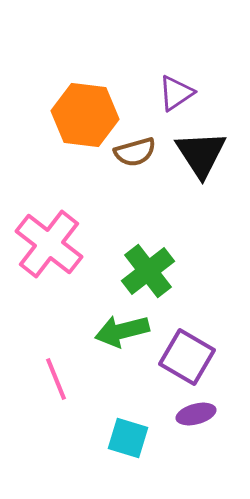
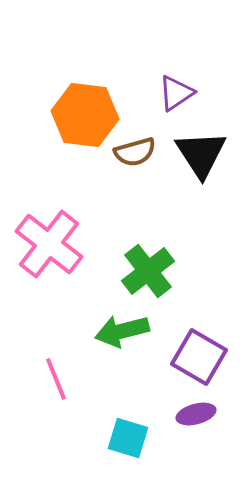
purple square: moved 12 px right
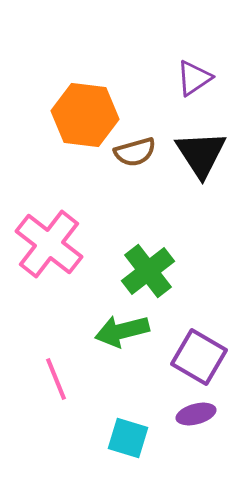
purple triangle: moved 18 px right, 15 px up
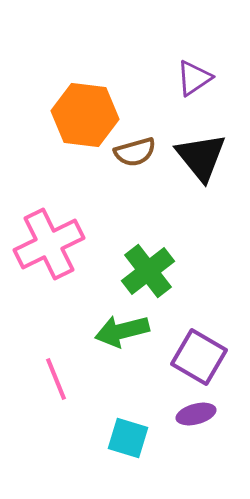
black triangle: moved 3 px down; rotated 6 degrees counterclockwise
pink cross: rotated 26 degrees clockwise
